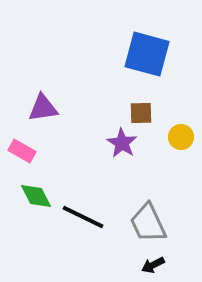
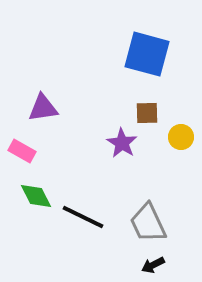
brown square: moved 6 px right
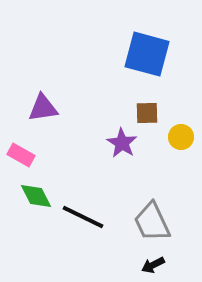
pink rectangle: moved 1 px left, 4 px down
gray trapezoid: moved 4 px right, 1 px up
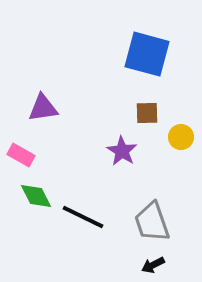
purple star: moved 8 px down
gray trapezoid: rotated 6 degrees clockwise
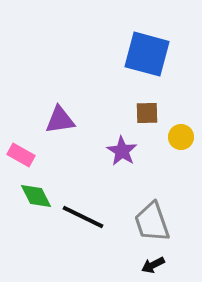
purple triangle: moved 17 px right, 12 px down
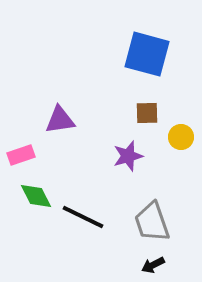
purple star: moved 6 px right, 5 px down; rotated 24 degrees clockwise
pink rectangle: rotated 48 degrees counterclockwise
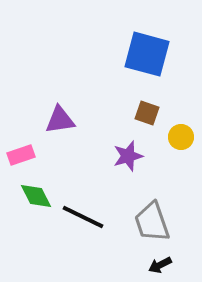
brown square: rotated 20 degrees clockwise
black arrow: moved 7 px right
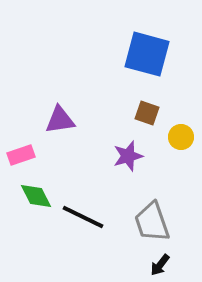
black arrow: rotated 25 degrees counterclockwise
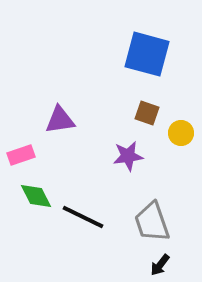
yellow circle: moved 4 px up
purple star: rotated 8 degrees clockwise
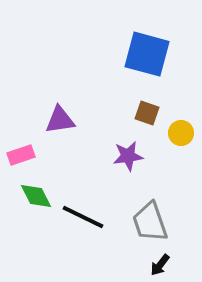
gray trapezoid: moved 2 px left
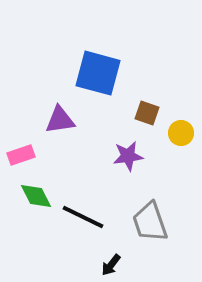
blue square: moved 49 px left, 19 px down
black arrow: moved 49 px left
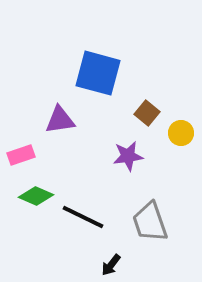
brown square: rotated 20 degrees clockwise
green diamond: rotated 40 degrees counterclockwise
